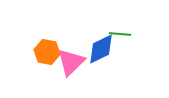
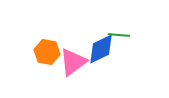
green line: moved 1 px left, 1 px down
pink triangle: moved 2 px right; rotated 8 degrees clockwise
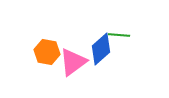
blue diamond: rotated 16 degrees counterclockwise
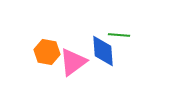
blue diamond: moved 2 px right, 2 px down; rotated 52 degrees counterclockwise
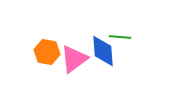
green line: moved 1 px right, 2 px down
pink triangle: moved 1 px right, 3 px up
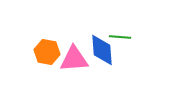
blue diamond: moved 1 px left, 1 px up
pink triangle: rotated 32 degrees clockwise
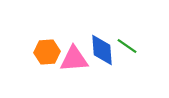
green line: moved 7 px right, 9 px down; rotated 30 degrees clockwise
orange hexagon: rotated 15 degrees counterclockwise
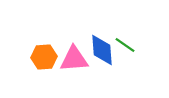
green line: moved 2 px left, 1 px up
orange hexagon: moved 3 px left, 5 px down
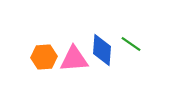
green line: moved 6 px right, 1 px up
blue diamond: rotated 8 degrees clockwise
